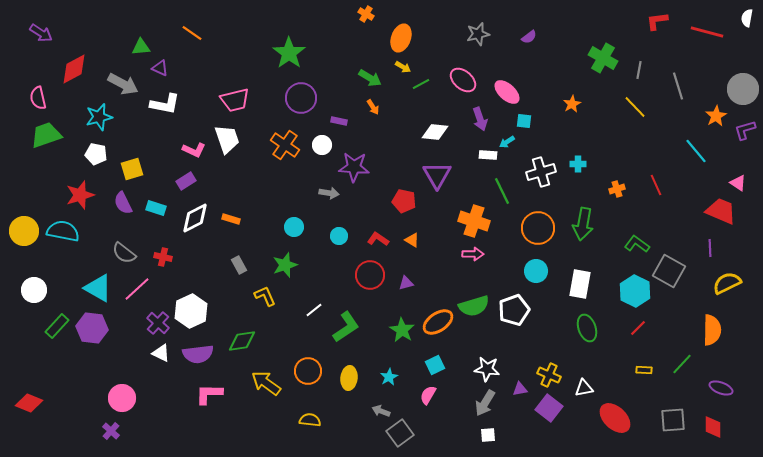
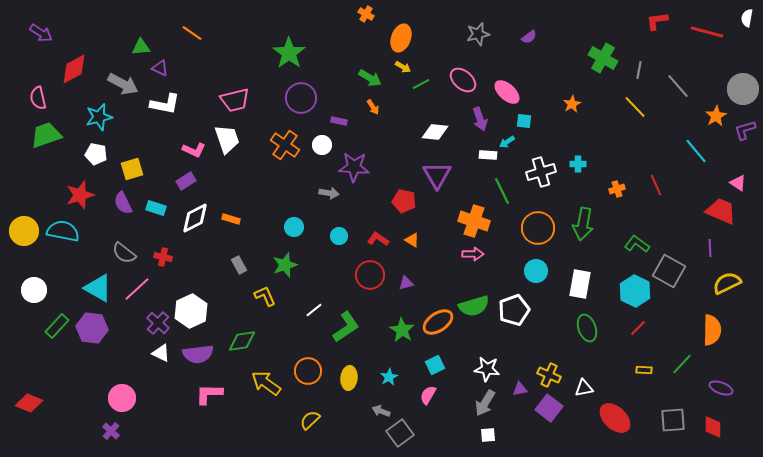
gray line at (678, 86): rotated 24 degrees counterclockwise
yellow semicircle at (310, 420): rotated 50 degrees counterclockwise
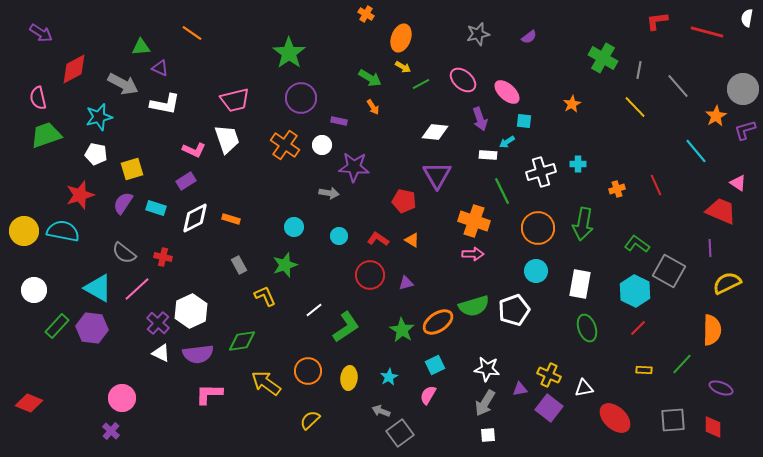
purple semicircle at (123, 203): rotated 60 degrees clockwise
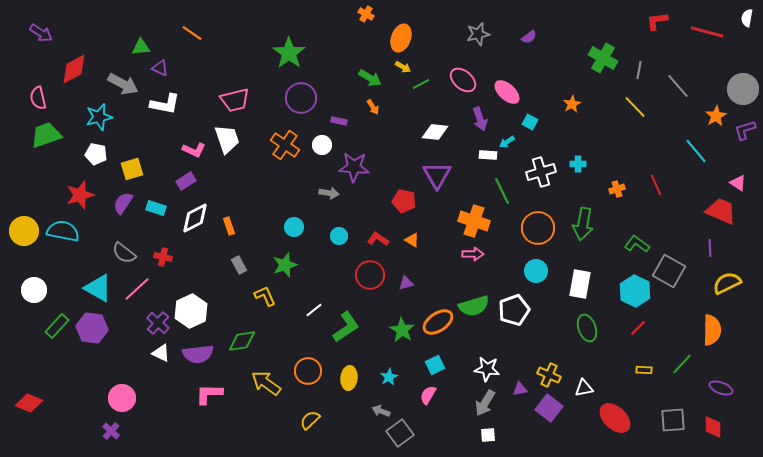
cyan square at (524, 121): moved 6 px right, 1 px down; rotated 21 degrees clockwise
orange rectangle at (231, 219): moved 2 px left, 7 px down; rotated 54 degrees clockwise
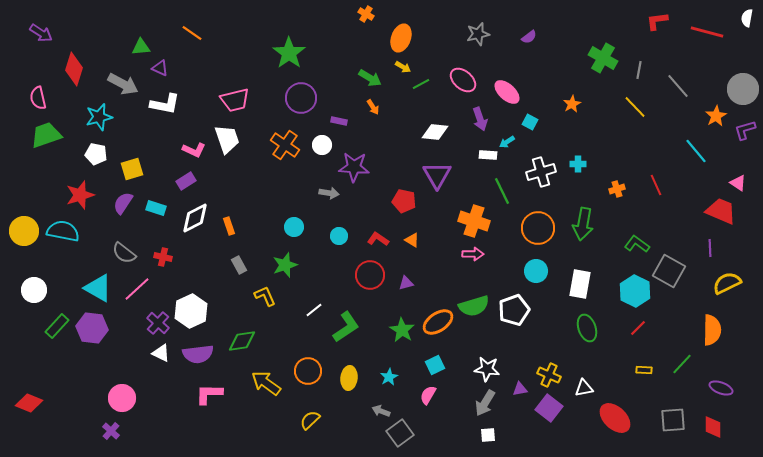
red diamond at (74, 69): rotated 44 degrees counterclockwise
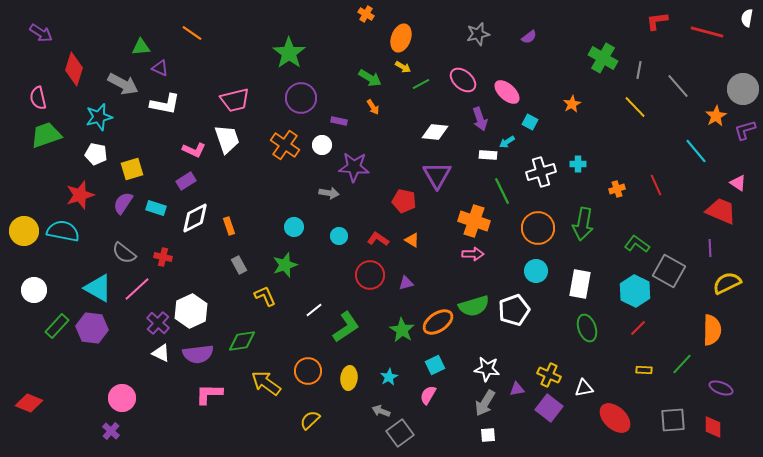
purple triangle at (520, 389): moved 3 px left
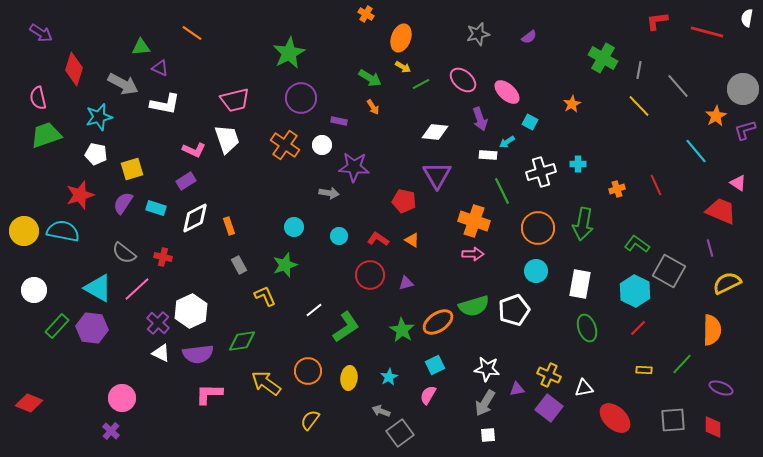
green star at (289, 53): rotated 8 degrees clockwise
yellow line at (635, 107): moved 4 px right, 1 px up
purple line at (710, 248): rotated 12 degrees counterclockwise
yellow semicircle at (310, 420): rotated 10 degrees counterclockwise
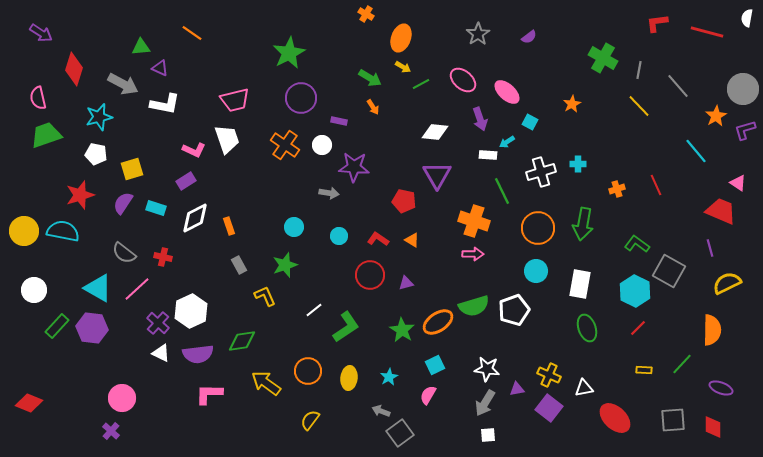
red L-shape at (657, 21): moved 2 px down
gray star at (478, 34): rotated 20 degrees counterclockwise
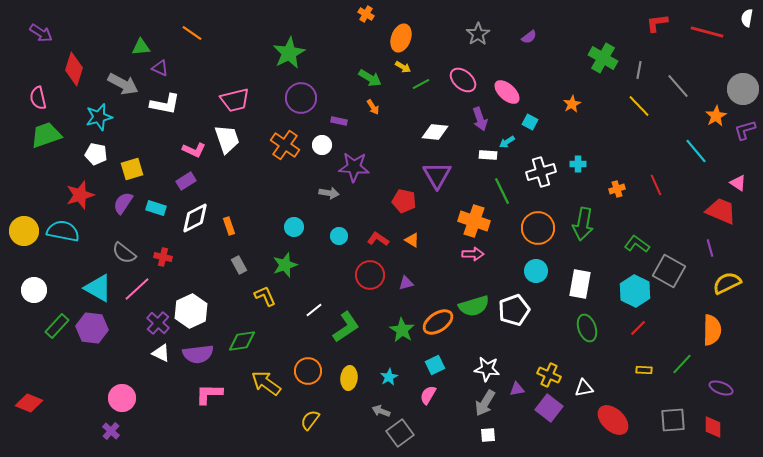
red ellipse at (615, 418): moved 2 px left, 2 px down
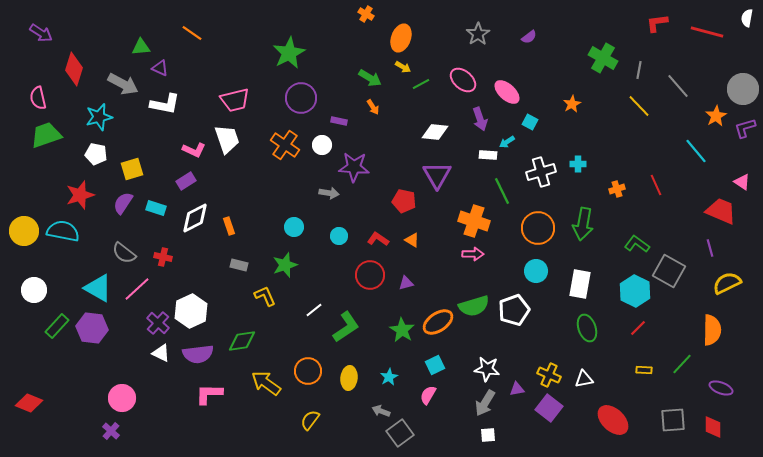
purple L-shape at (745, 130): moved 2 px up
pink triangle at (738, 183): moved 4 px right, 1 px up
gray rectangle at (239, 265): rotated 48 degrees counterclockwise
white triangle at (584, 388): moved 9 px up
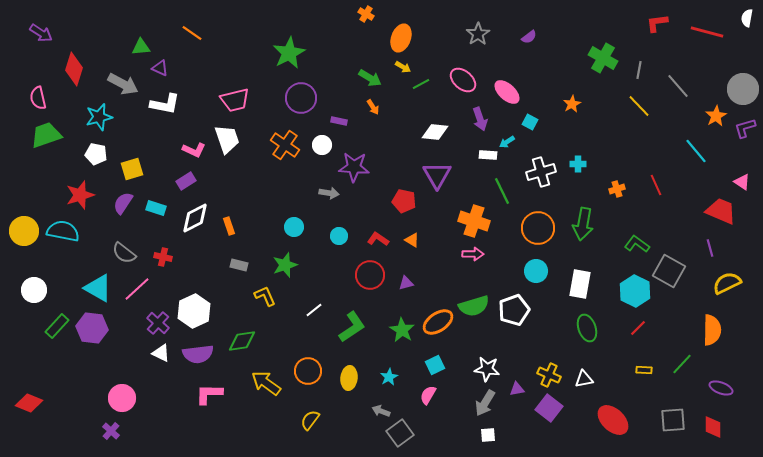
white hexagon at (191, 311): moved 3 px right
green L-shape at (346, 327): moved 6 px right
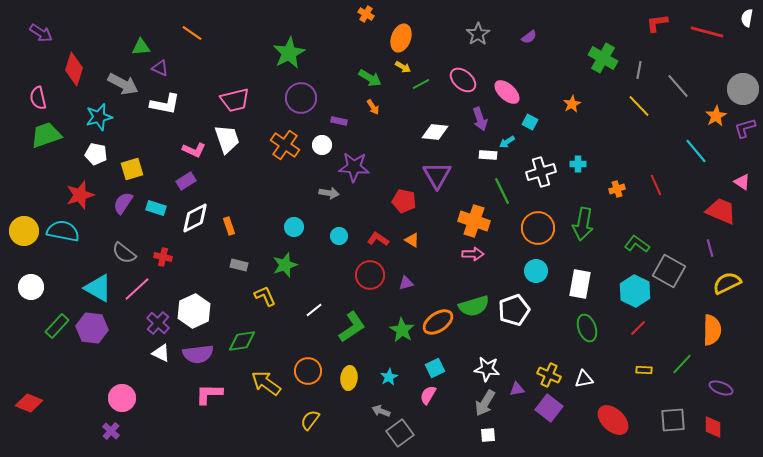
white circle at (34, 290): moved 3 px left, 3 px up
cyan square at (435, 365): moved 3 px down
